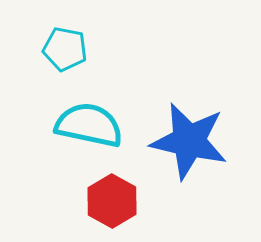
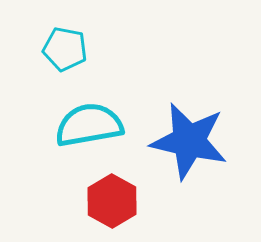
cyan semicircle: rotated 22 degrees counterclockwise
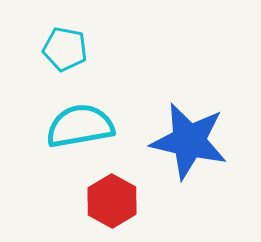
cyan semicircle: moved 9 px left, 1 px down
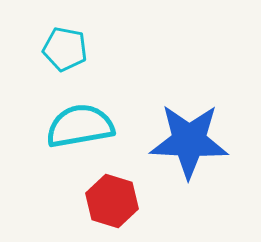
blue star: rotated 10 degrees counterclockwise
red hexagon: rotated 12 degrees counterclockwise
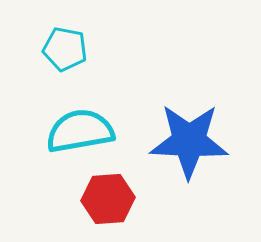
cyan semicircle: moved 5 px down
red hexagon: moved 4 px left, 2 px up; rotated 21 degrees counterclockwise
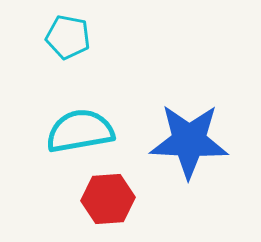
cyan pentagon: moved 3 px right, 12 px up
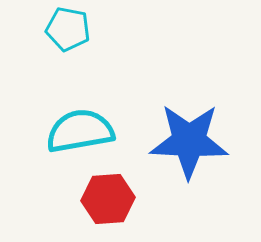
cyan pentagon: moved 8 px up
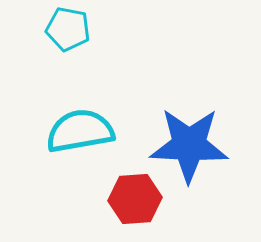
blue star: moved 4 px down
red hexagon: moved 27 px right
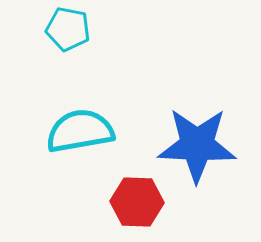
blue star: moved 8 px right
red hexagon: moved 2 px right, 3 px down; rotated 6 degrees clockwise
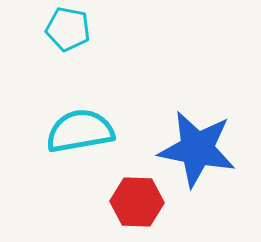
blue star: moved 4 px down; rotated 8 degrees clockwise
